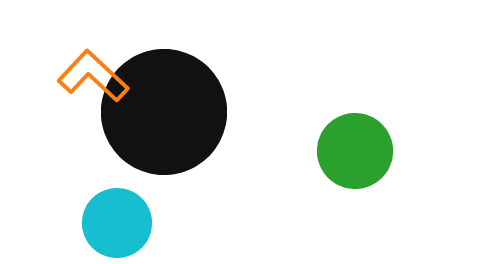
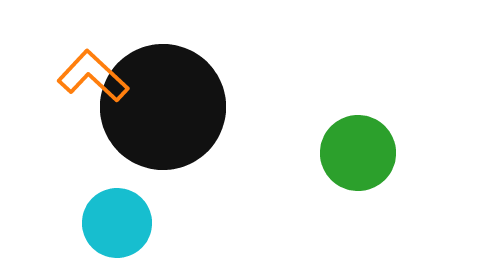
black circle: moved 1 px left, 5 px up
green circle: moved 3 px right, 2 px down
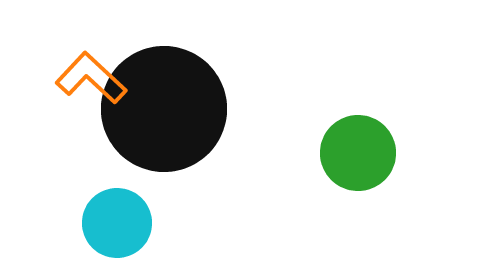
orange L-shape: moved 2 px left, 2 px down
black circle: moved 1 px right, 2 px down
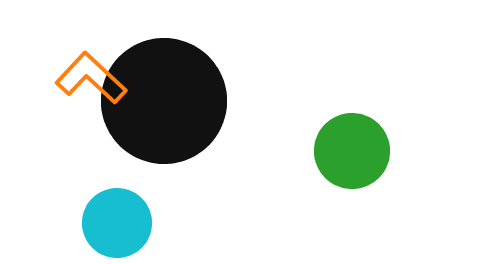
black circle: moved 8 px up
green circle: moved 6 px left, 2 px up
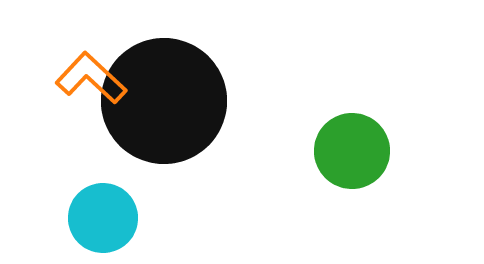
cyan circle: moved 14 px left, 5 px up
